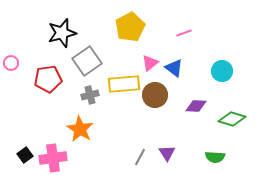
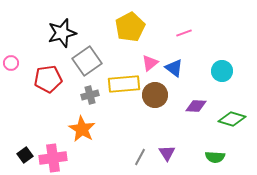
orange star: moved 2 px right
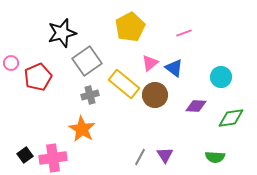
cyan circle: moved 1 px left, 6 px down
red pentagon: moved 10 px left, 2 px up; rotated 16 degrees counterclockwise
yellow rectangle: rotated 44 degrees clockwise
green diamond: moved 1 px left, 1 px up; rotated 24 degrees counterclockwise
purple triangle: moved 2 px left, 2 px down
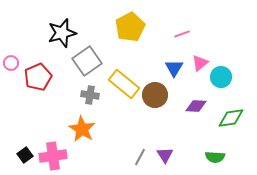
pink line: moved 2 px left, 1 px down
pink triangle: moved 50 px right
blue triangle: rotated 24 degrees clockwise
gray cross: rotated 24 degrees clockwise
pink cross: moved 2 px up
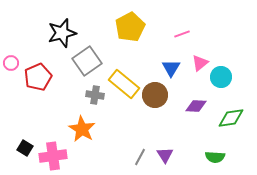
blue triangle: moved 3 px left
gray cross: moved 5 px right
black square: moved 7 px up; rotated 21 degrees counterclockwise
